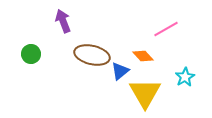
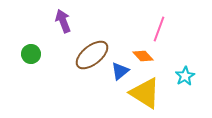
pink line: moved 7 px left; rotated 40 degrees counterclockwise
brown ellipse: rotated 52 degrees counterclockwise
cyan star: moved 1 px up
yellow triangle: rotated 28 degrees counterclockwise
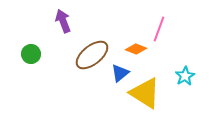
orange diamond: moved 7 px left, 7 px up; rotated 25 degrees counterclockwise
blue triangle: moved 2 px down
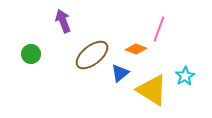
yellow triangle: moved 7 px right, 3 px up
